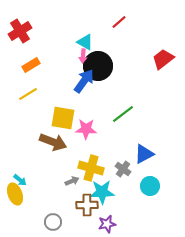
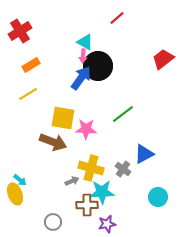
red line: moved 2 px left, 4 px up
blue arrow: moved 3 px left, 3 px up
cyan circle: moved 8 px right, 11 px down
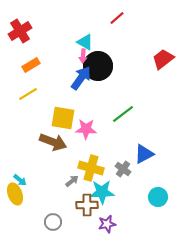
gray arrow: rotated 16 degrees counterclockwise
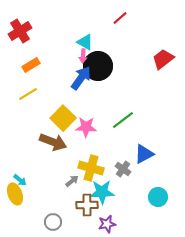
red line: moved 3 px right
green line: moved 6 px down
yellow square: rotated 35 degrees clockwise
pink star: moved 2 px up
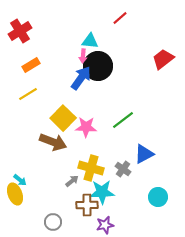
cyan triangle: moved 5 px right, 1 px up; rotated 24 degrees counterclockwise
purple star: moved 2 px left, 1 px down
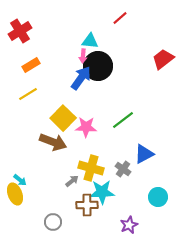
purple star: moved 24 px right; rotated 12 degrees counterclockwise
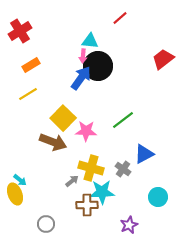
pink star: moved 4 px down
gray circle: moved 7 px left, 2 px down
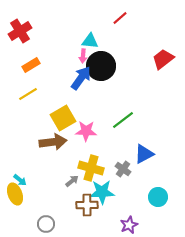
black circle: moved 3 px right
yellow square: rotated 15 degrees clockwise
brown arrow: rotated 28 degrees counterclockwise
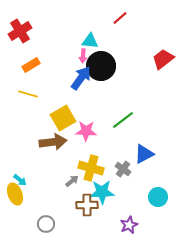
yellow line: rotated 48 degrees clockwise
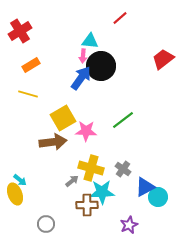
blue triangle: moved 1 px right, 33 px down
